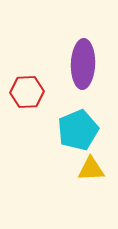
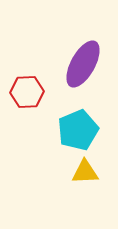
purple ellipse: rotated 27 degrees clockwise
yellow triangle: moved 6 px left, 3 px down
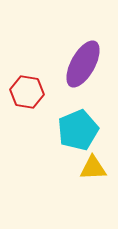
red hexagon: rotated 12 degrees clockwise
yellow triangle: moved 8 px right, 4 px up
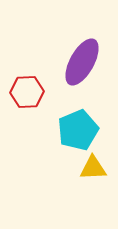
purple ellipse: moved 1 px left, 2 px up
red hexagon: rotated 12 degrees counterclockwise
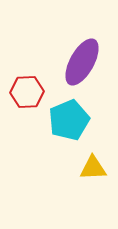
cyan pentagon: moved 9 px left, 10 px up
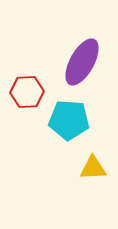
cyan pentagon: rotated 27 degrees clockwise
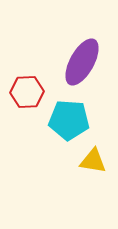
yellow triangle: moved 7 px up; rotated 12 degrees clockwise
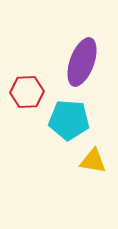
purple ellipse: rotated 9 degrees counterclockwise
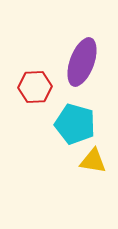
red hexagon: moved 8 px right, 5 px up
cyan pentagon: moved 6 px right, 4 px down; rotated 12 degrees clockwise
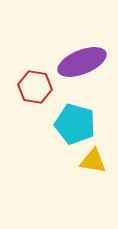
purple ellipse: rotated 48 degrees clockwise
red hexagon: rotated 12 degrees clockwise
